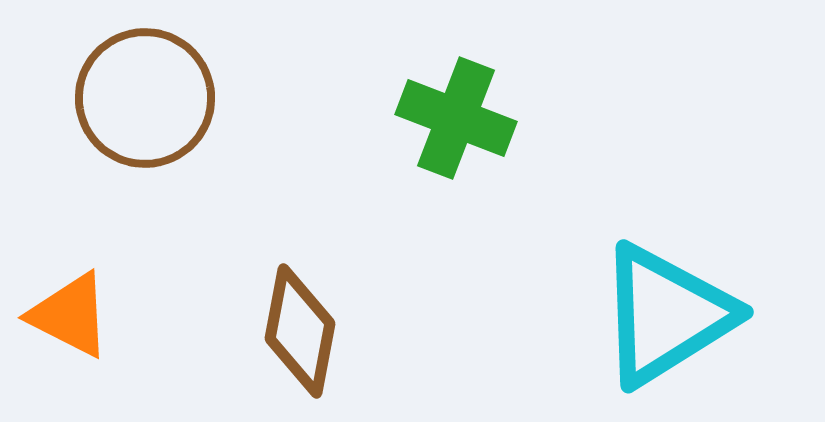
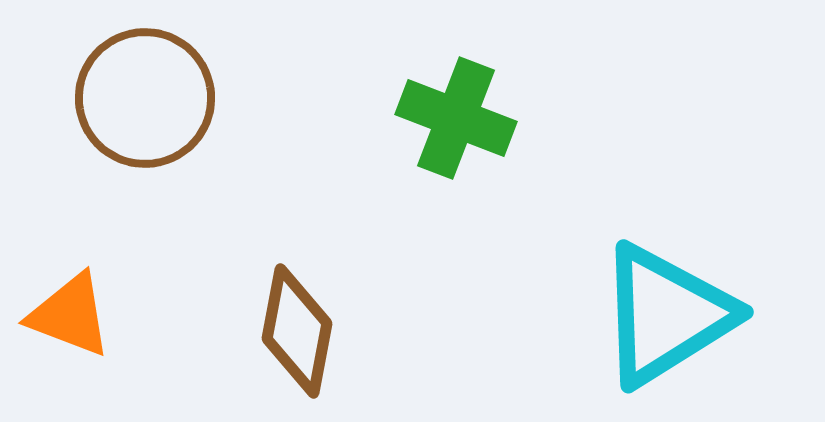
orange triangle: rotated 6 degrees counterclockwise
brown diamond: moved 3 px left
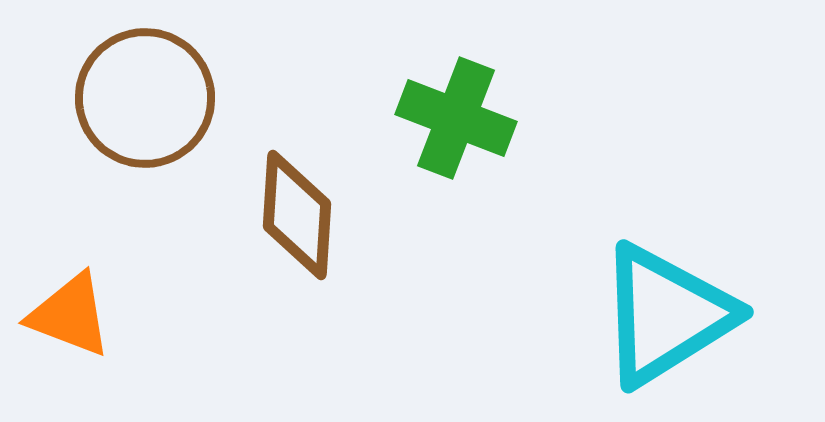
brown diamond: moved 116 px up; rotated 7 degrees counterclockwise
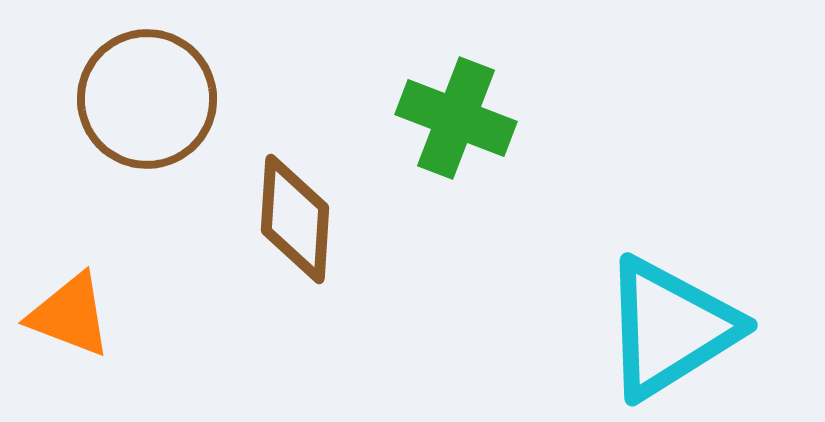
brown circle: moved 2 px right, 1 px down
brown diamond: moved 2 px left, 4 px down
cyan triangle: moved 4 px right, 13 px down
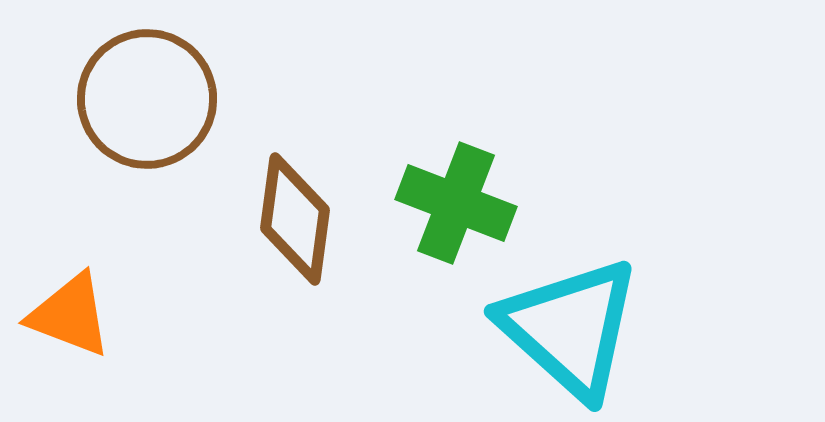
green cross: moved 85 px down
brown diamond: rotated 4 degrees clockwise
cyan triangle: moved 100 px left; rotated 46 degrees counterclockwise
